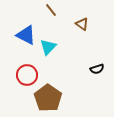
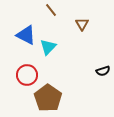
brown triangle: rotated 24 degrees clockwise
black semicircle: moved 6 px right, 2 px down
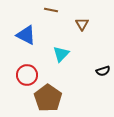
brown line: rotated 40 degrees counterclockwise
cyan triangle: moved 13 px right, 7 px down
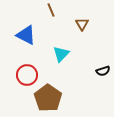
brown line: rotated 56 degrees clockwise
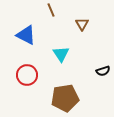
cyan triangle: rotated 18 degrees counterclockwise
brown pentagon: moved 17 px right; rotated 28 degrees clockwise
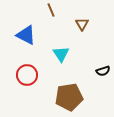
brown pentagon: moved 4 px right, 1 px up
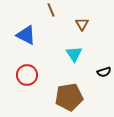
cyan triangle: moved 13 px right
black semicircle: moved 1 px right, 1 px down
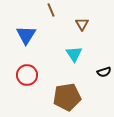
blue triangle: rotated 35 degrees clockwise
brown pentagon: moved 2 px left
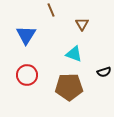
cyan triangle: rotated 36 degrees counterclockwise
brown pentagon: moved 2 px right, 10 px up; rotated 8 degrees clockwise
